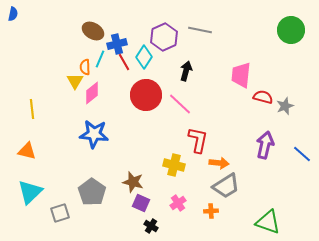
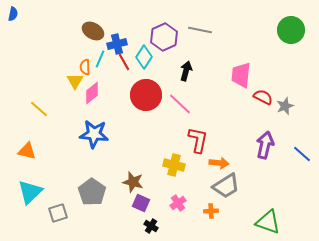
red semicircle: rotated 12 degrees clockwise
yellow line: moved 7 px right; rotated 42 degrees counterclockwise
gray square: moved 2 px left
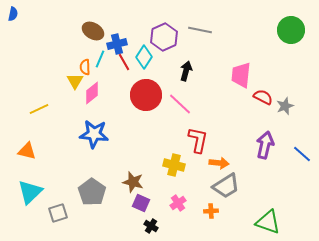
yellow line: rotated 66 degrees counterclockwise
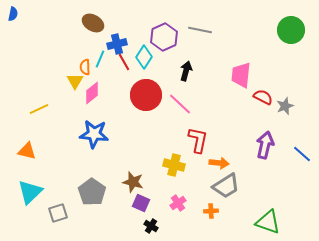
brown ellipse: moved 8 px up
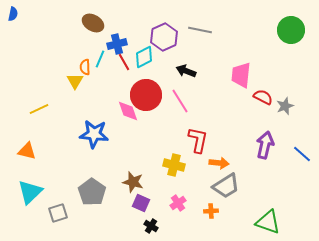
cyan diamond: rotated 30 degrees clockwise
black arrow: rotated 84 degrees counterclockwise
pink diamond: moved 36 px right, 18 px down; rotated 70 degrees counterclockwise
pink line: moved 3 px up; rotated 15 degrees clockwise
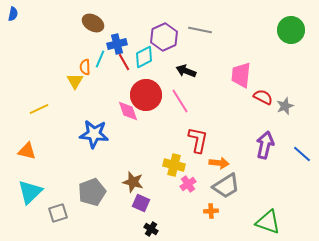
gray pentagon: rotated 16 degrees clockwise
pink cross: moved 10 px right, 19 px up
black cross: moved 3 px down
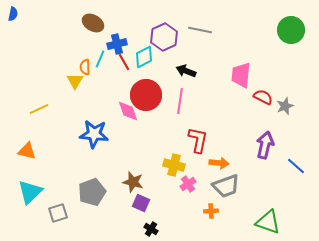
pink line: rotated 40 degrees clockwise
blue line: moved 6 px left, 12 px down
gray trapezoid: rotated 12 degrees clockwise
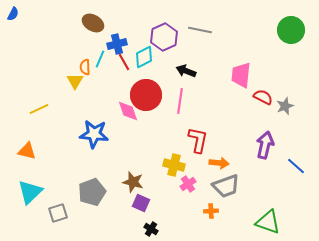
blue semicircle: rotated 16 degrees clockwise
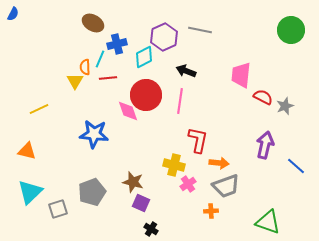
red line: moved 16 px left, 16 px down; rotated 66 degrees counterclockwise
gray square: moved 4 px up
